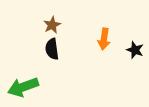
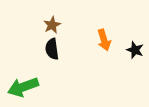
orange arrow: moved 1 px down; rotated 25 degrees counterclockwise
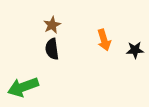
black star: rotated 24 degrees counterclockwise
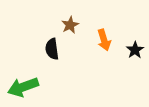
brown star: moved 18 px right
black star: rotated 30 degrees counterclockwise
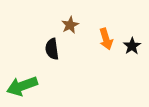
orange arrow: moved 2 px right, 1 px up
black star: moved 3 px left, 4 px up
green arrow: moved 1 px left, 1 px up
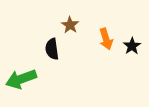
brown star: rotated 12 degrees counterclockwise
green arrow: moved 1 px left, 7 px up
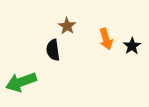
brown star: moved 3 px left, 1 px down
black semicircle: moved 1 px right, 1 px down
green arrow: moved 3 px down
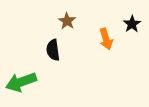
brown star: moved 5 px up
black star: moved 22 px up
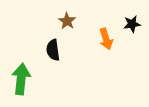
black star: rotated 24 degrees clockwise
green arrow: moved 3 px up; rotated 116 degrees clockwise
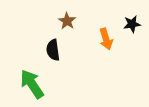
green arrow: moved 11 px right, 5 px down; rotated 40 degrees counterclockwise
